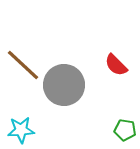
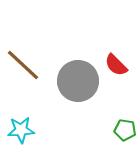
gray circle: moved 14 px right, 4 px up
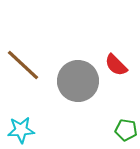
green pentagon: moved 1 px right
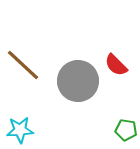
cyan star: moved 1 px left
